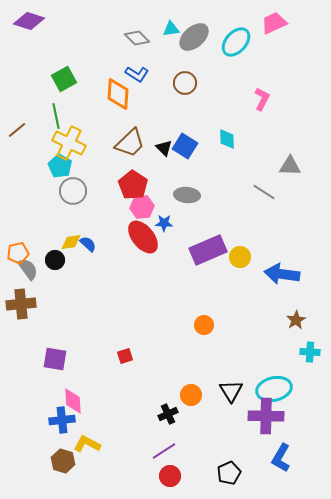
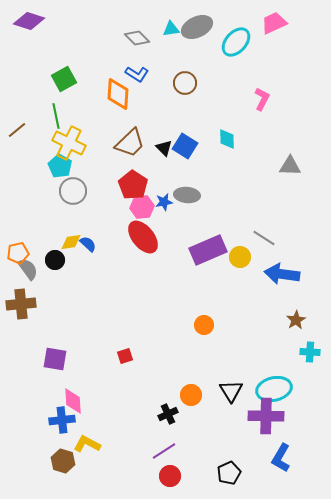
gray ellipse at (194, 37): moved 3 px right, 10 px up; rotated 16 degrees clockwise
gray line at (264, 192): moved 46 px down
blue star at (164, 223): moved 21 px up; rotated 12 degrees counterclockwise
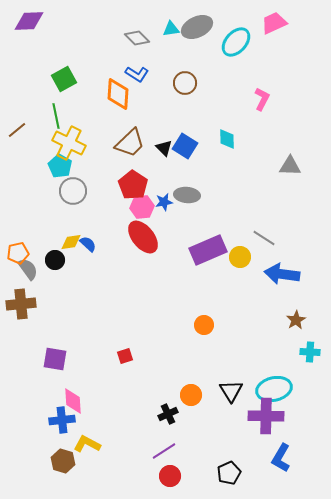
purple diamond at (29, 21): rotated 20 degrees counterclockwise
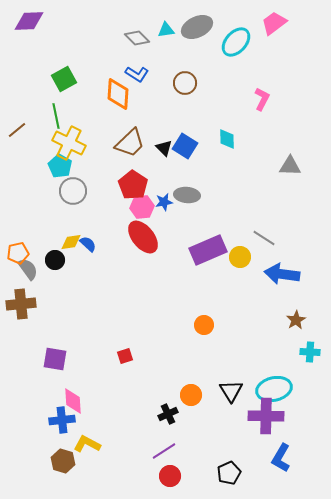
pink trapezoid at (274, 23): rotated 12 degrees counterclockwise
cyan triangle at (171, 29): moved 5 px left, 1 px down
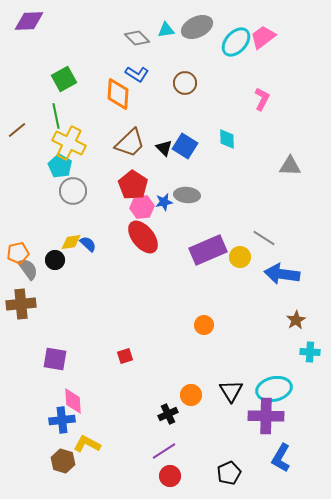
pink trapezoid at (274, 23): moved 11 px left, 14 px down
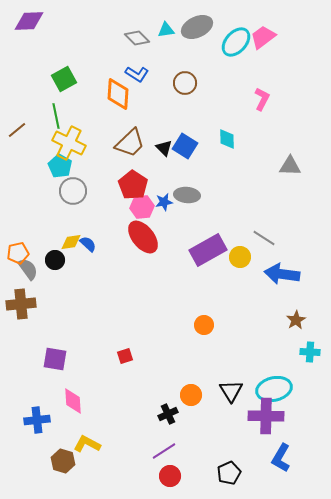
purple rectangle at (208, 250): rotated 6 degrees counterclockwise
blue cross at (62, 420): moved 25 px left
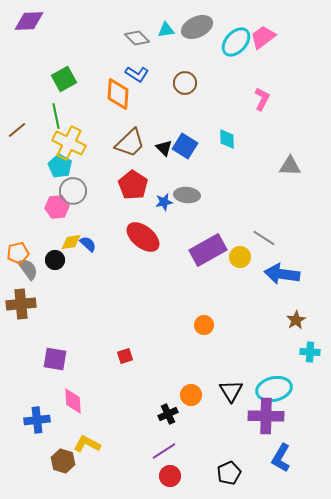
pink hexagon at (142, 207): moved 85 px left
red ellipse at (143, 237): rotated 12 degrees counterclockwise
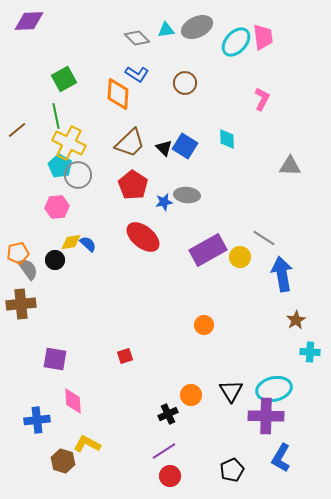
pink trapezoid at (263, 37): rotated 120 degrees clockwise
gray circle at (73, 191): moved 5 px right, 16 px up
blue arrow at (282, 274): rotated 72 degrees clockwise
black pentagon at (229, 473): moved 3 px right, 3 px up
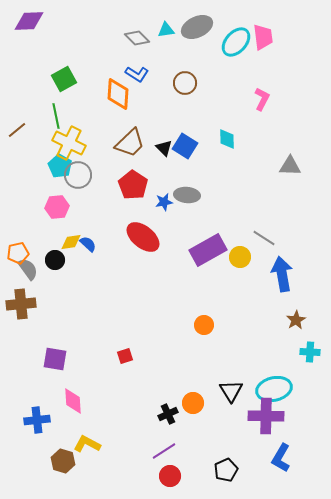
orange circle at (191, 395): moved 2 px right, 8 px down
black pentagon at (232, 470): moved 6 px left
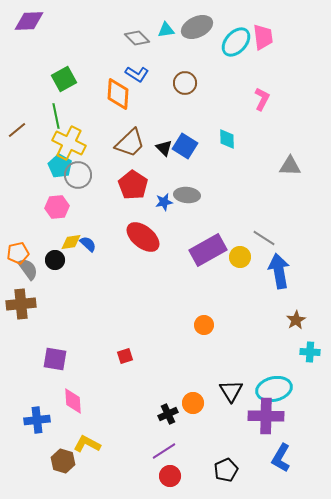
blue arrow at (282, 274): moved 3 px left, 3 px up
